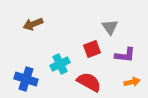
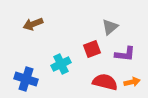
gray triangle: rotated 24 degrees clockwise
purple L-shape: moved 1 px up
cyan cross: moved 1 px right
red semicircle: moved 16 px right; rotated 15 degrees counterclockwise
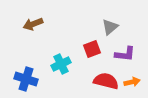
red semicircle: moved 1 px right, 1 px up
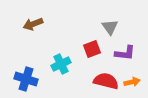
gray triangle: rotated 24 degrees counterclockwise
purple L-shape: moved 1 px up
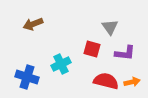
red square: rotated 36 degrees clockwise
blue cross: moved 1 px right, 2 px up
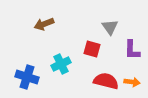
brown arrow: moved 11 px right
purple L-shape: moved 7 px right, 3 px up; rotated 85 degrees clockwise
orange arrow: rotated 21 degrees clockwise
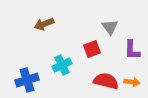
red square: rotated 36 degrees counterclockwise
cyan cross: moved 1 px right, 1 px down
blue cross: moved 3 px down; rotated 35 degrees counterclockwise
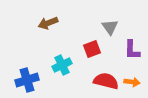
brown arrow: moved 4 px right, 1 px up
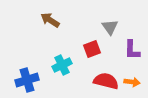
brown arrow: moved 2 px right, 3 px up; rotated 54 degrees clockwise
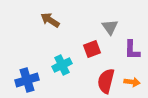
red semicircle: rotated 90 degrees counterclockwise
